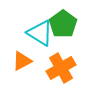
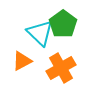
cyan triangle: rotated 12 degrees clockwise
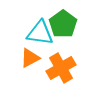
cyan triangle: rotated 36 degrees counterclockwise
orange triangle: moved 8 px right, 3 px up
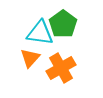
orange triangle: rotated 20 degrees counterclockwise
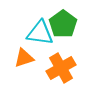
orange triangle: moved 6 px left; rotated 30 degrees clockwise
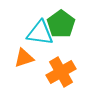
green pentagon: moved 2 px left
orange cross: moved 4 px down
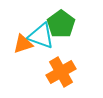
cyan triangle: moved 1 px right, 3 px down; rotated 12 degrees clockwise
orange triangle: moved 1 px left, 14 px up
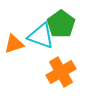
orange triangle: moved 9 px left
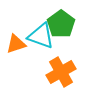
orange triangle: moved 2 px right
